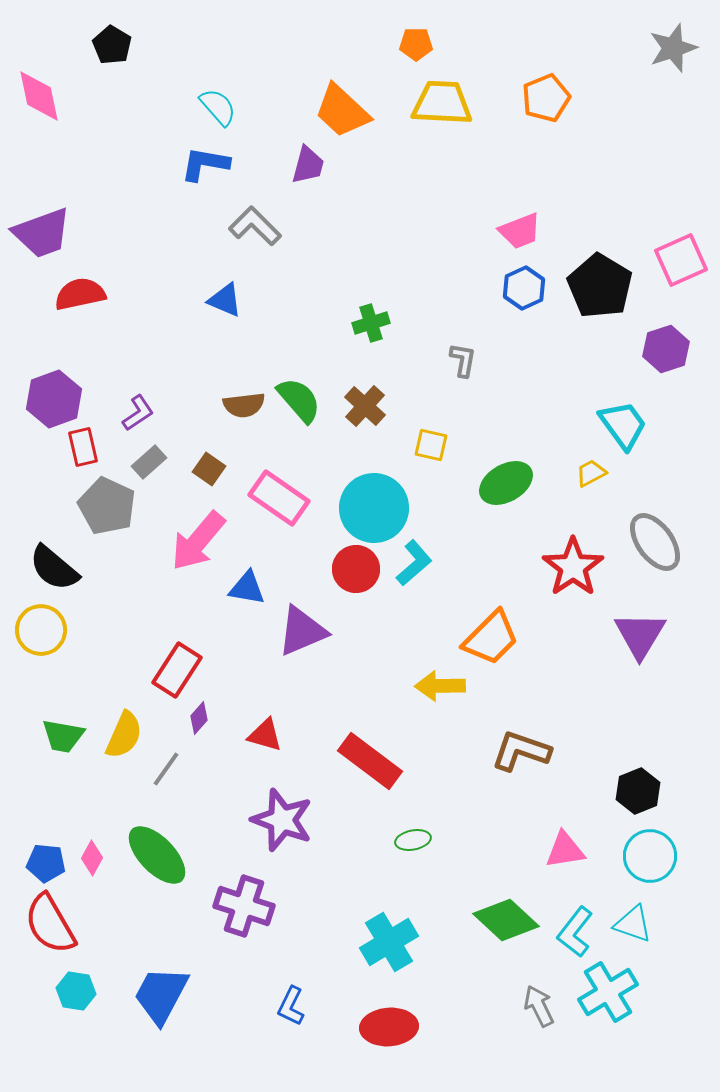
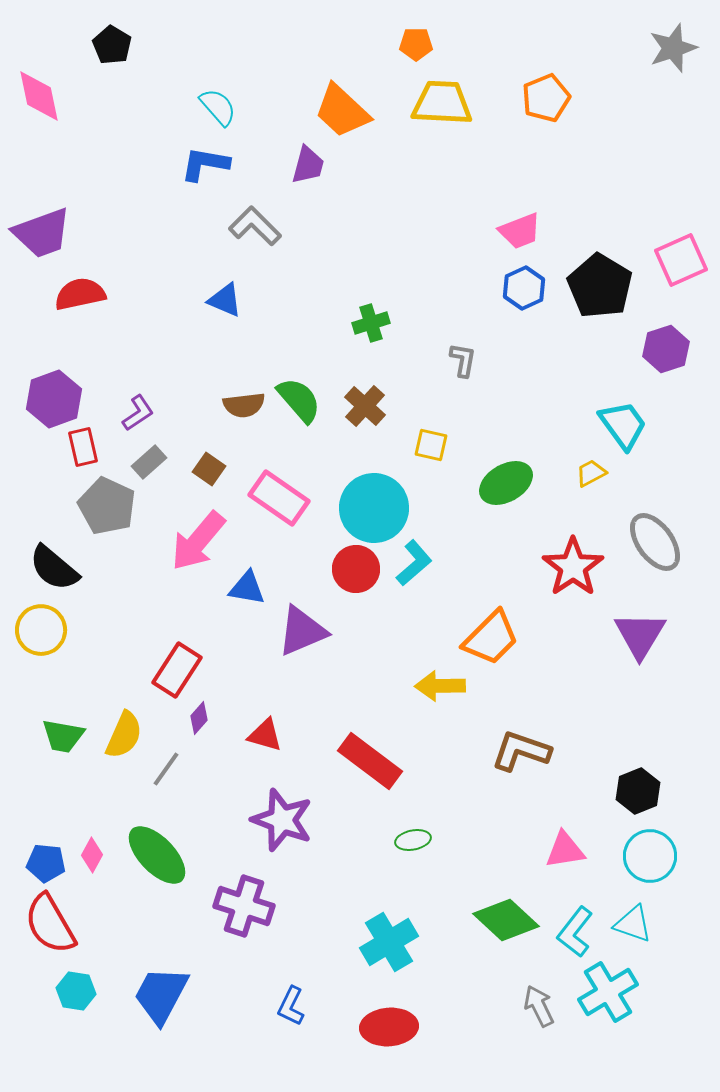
pink diamond at (92, 858): moved 3 px up
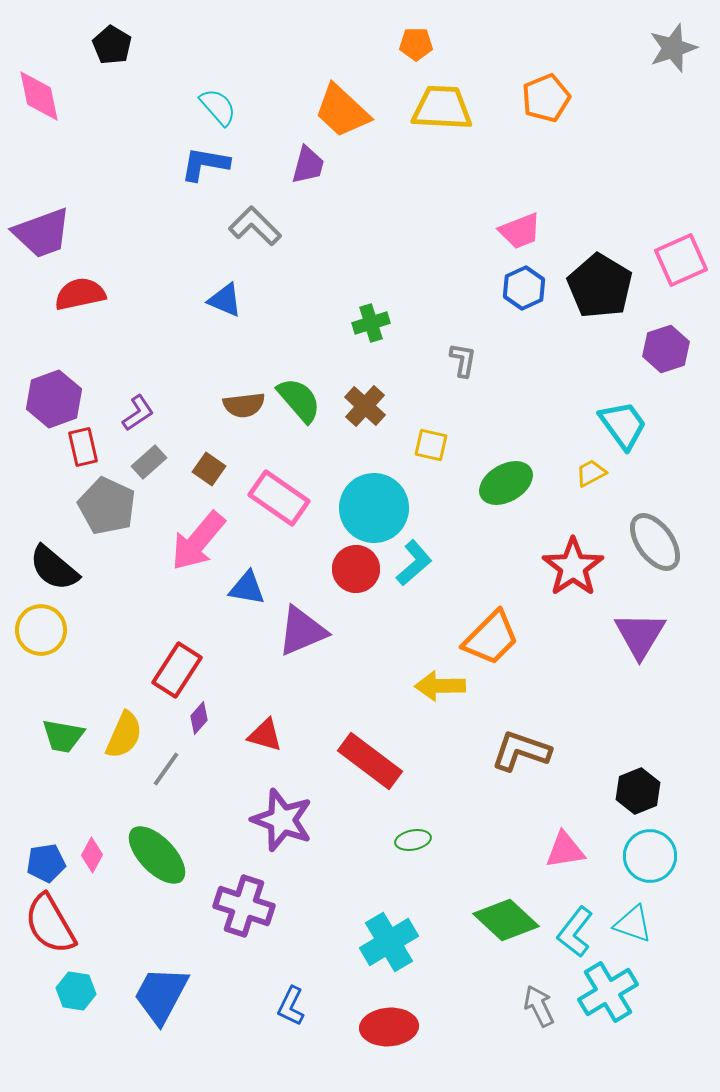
yellow trapezoid at (442, 103): moved 5 px down
blue pentagon at (46, 863): rotated 15 degrees counterclockwise
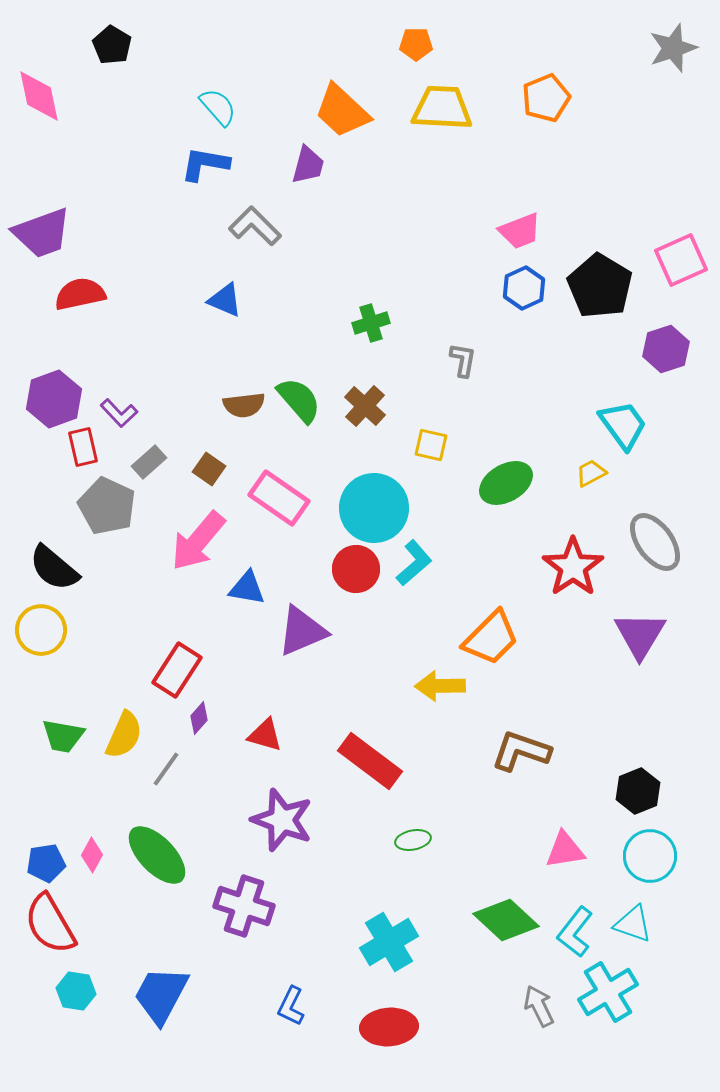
purple L-shape at (138, 413): moved 19 px left; rotated 81 degrees clockwise
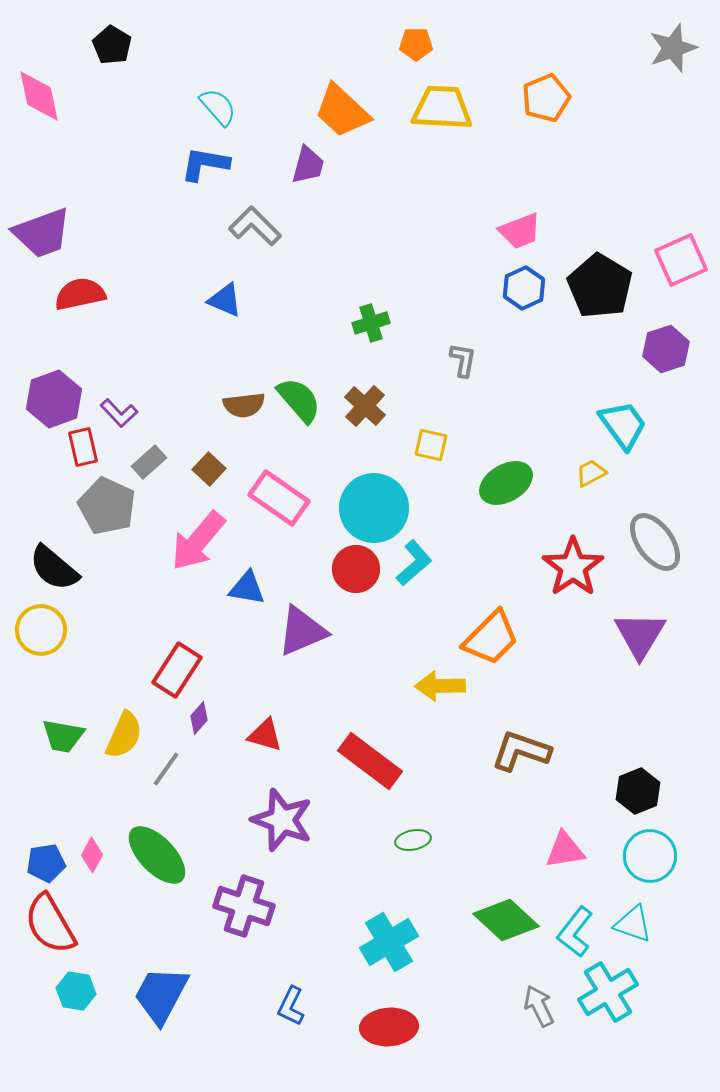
brown square at (209, 469): rotated 8 degrees clockwise
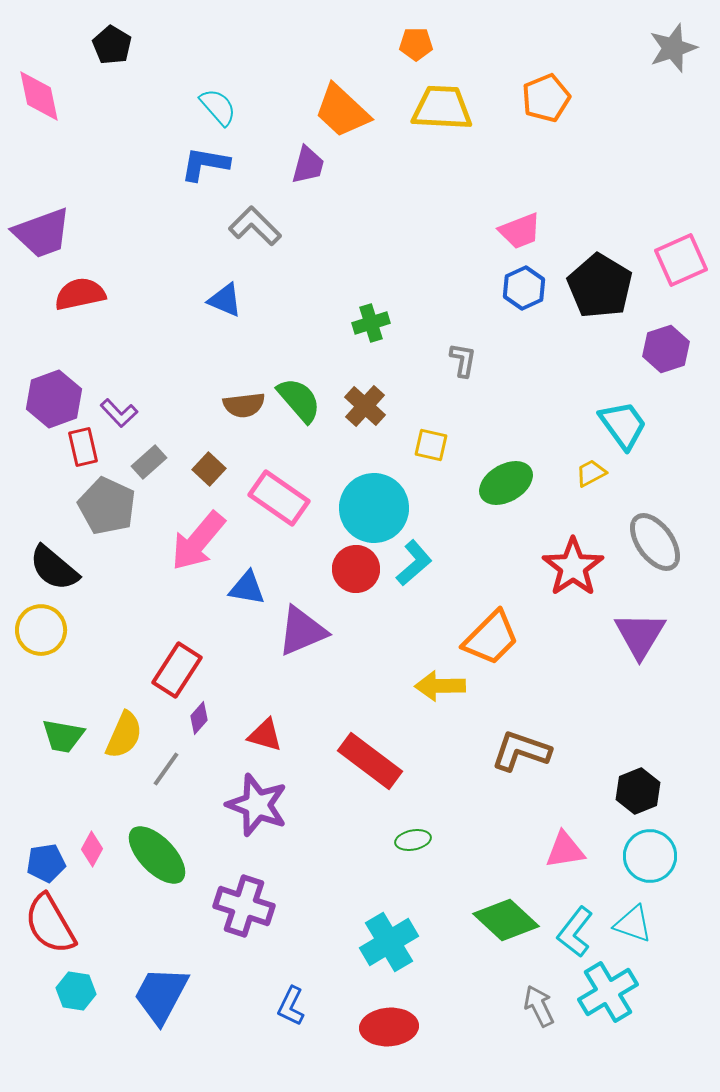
purple star at (282, 820): moved 25 px left, 15 px up
pink diamond at (92, 855): moved 6 px up
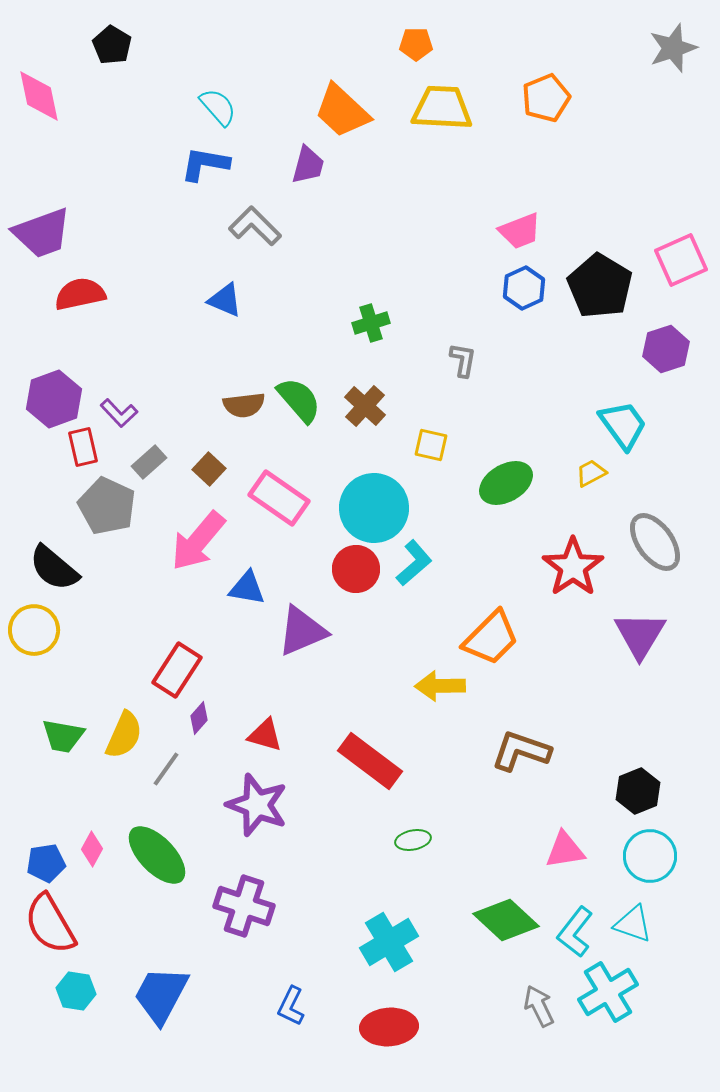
yellow circle at (41, 630): moved 7 px left
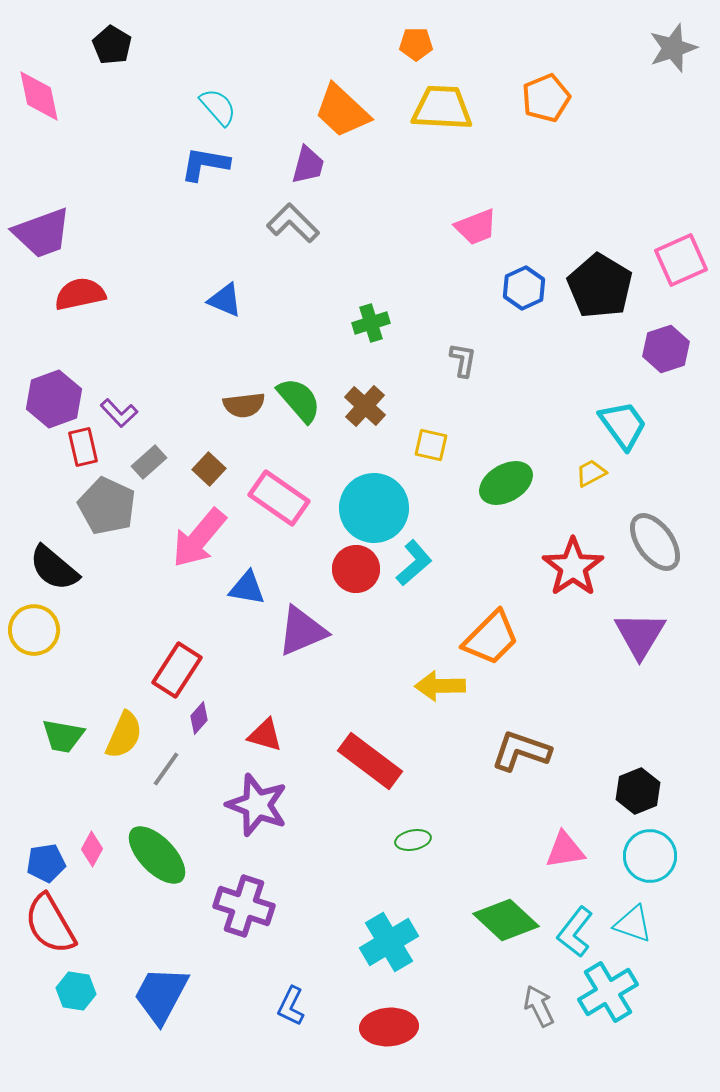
gray L-shape at (255, 226): moved 38 px right, 3 px up
pink trapezoid at (520, 231): moved 44 px left, 4 px up
pink arrow at (198, 541): moved 1 px right, 3 px up
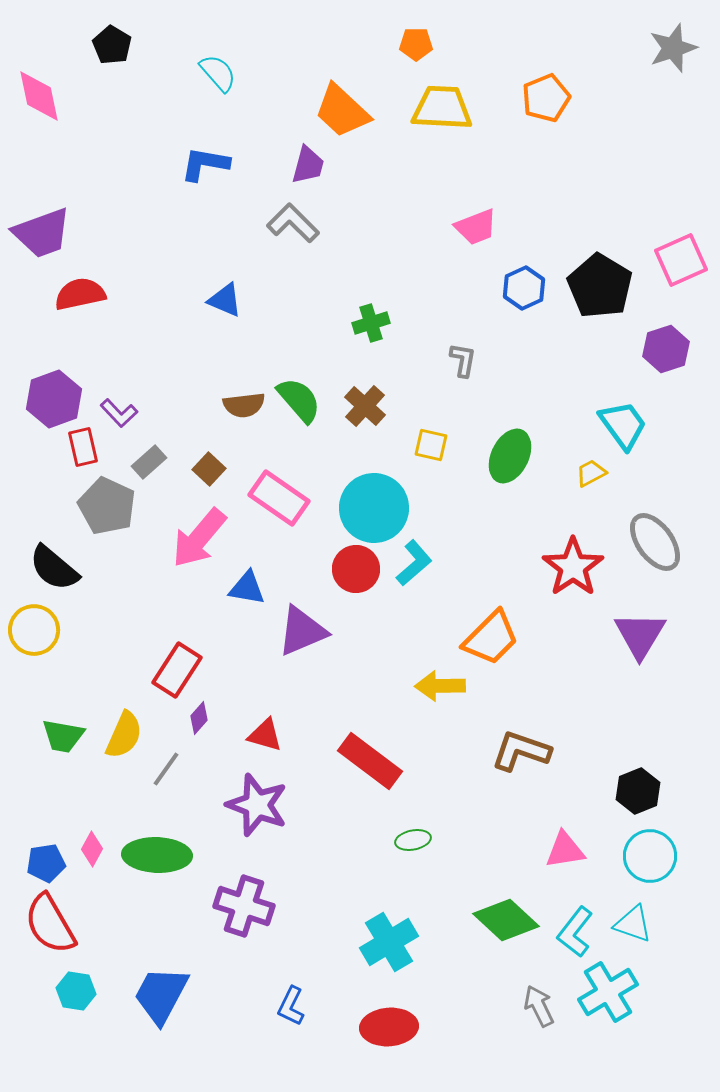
cyan semicircle at (218, 107): moved 34 px up
green ellipse at (506, 483): moved 4 px right, 27 px up; rotated 34 degrees counterclockwise
green ellipse at (157, 855): rotated 44 degrees counterclockwise
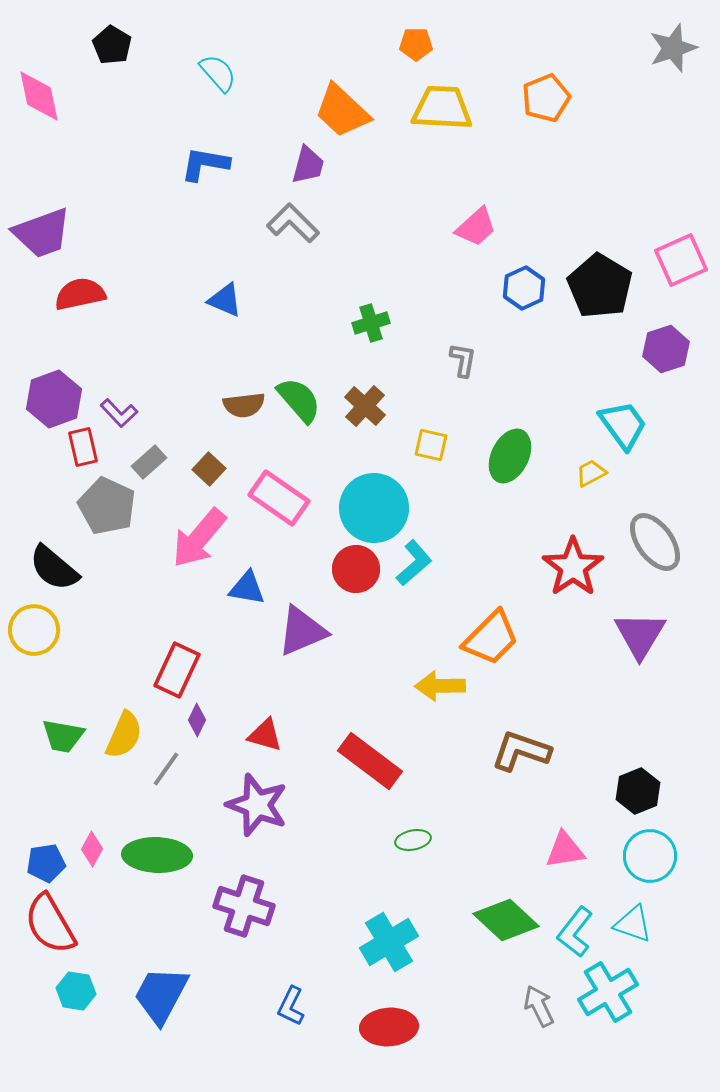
pink trapezoid at (476, 227): rotated 21 degrees counterclockwise
red rectangle at (177, 670): rotated 8 degrees counterclockwise
purple diamond at (199, 718): moved 2 px left, 2 px down; rotated 16 degrees counterclockwise
